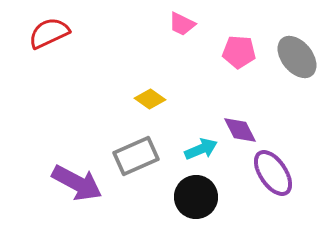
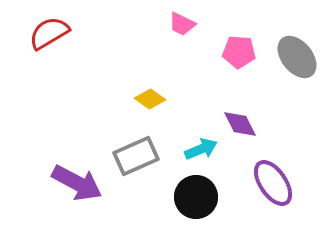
red semicircle: rotated 6 degrees counterclockwise
purple diamond: moved 6 px up
purple ellipse: moved 10 px down
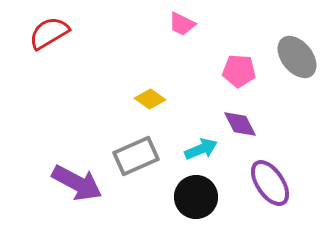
pink pentagon: moved 19 px down
purple ellipse: moved 3 px left
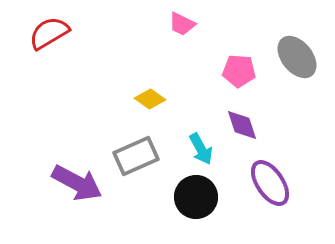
purple diamond: moved 2 px right, 1 px down; rotated 9 degrees clockwise
cyan arrow: rotated 84 degrees clockwise
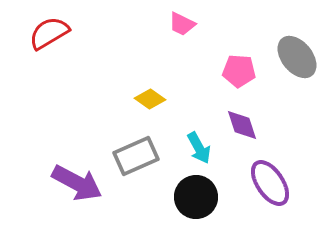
cyan arrow: moved 2 px left, 1 px up
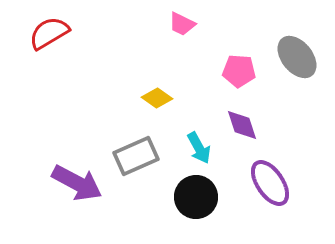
yellow diamond: moved 7 px right, 1 px up
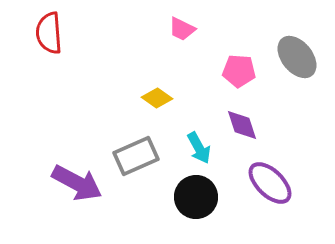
pink trapezoid: moved 5 px down
red semicircle: rotated 63 degrees counterclockwise
purple ellipse: rotated 12 degrees counterclockwise
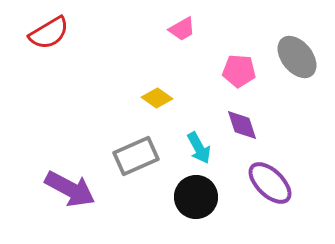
pink trapezoid: rotated 56 degrees counterclockwise
red semicircle: rotated 117 degrees counterclockwise
purple arrow: moved 7 px left, 6 px down
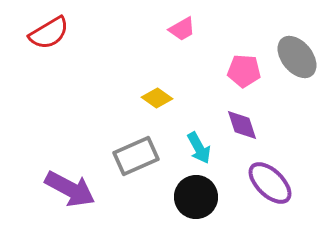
pink pentagon: moved 5 px right
